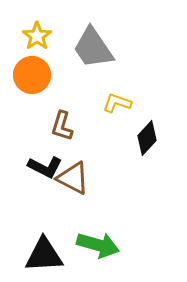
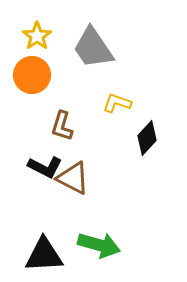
green arrow: moved 1 px right
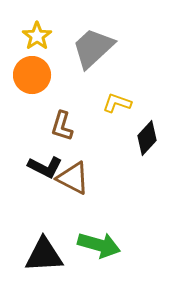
gray trapezoid: rotated 81 degrees clockwise
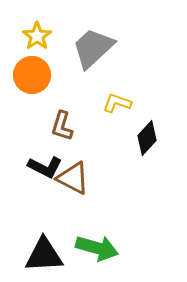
green arrow: moved 2 px left, 3 px down
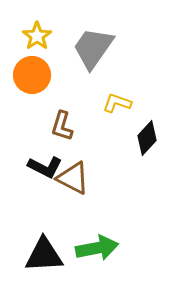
gray trapezoid: rotated 12 degrees counterclockwise
green arrow: rotated 27 degrees counterclockwise
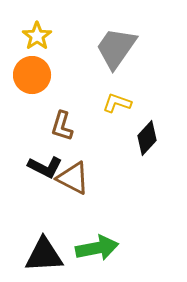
gray trapezoid: moved 23 px right
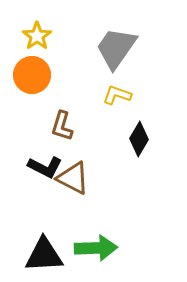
yellow L-shape: moved 8 px up
black diamond: moved 8 px left, 1 px down; rotated 12 degrees counterclockwise
green arrow: moved 1 px left; rotated 9 degrees clockwise
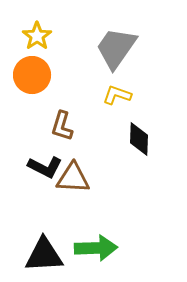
black diamond: rotated 28 degrees counterclockwise
brown triangle: rotated 24 degrees counterclockwise
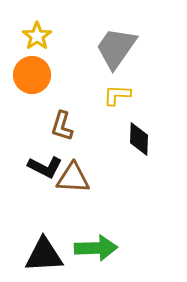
yellow L-shape: rotated 16 degrees counterclockwise
